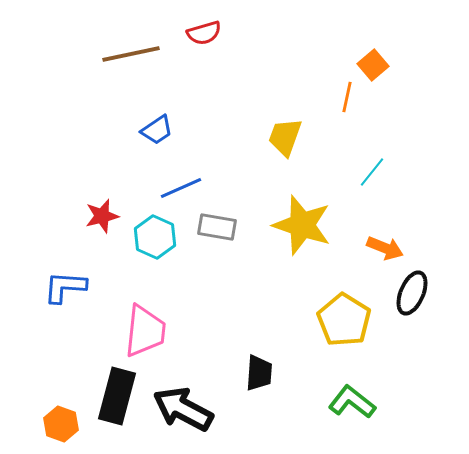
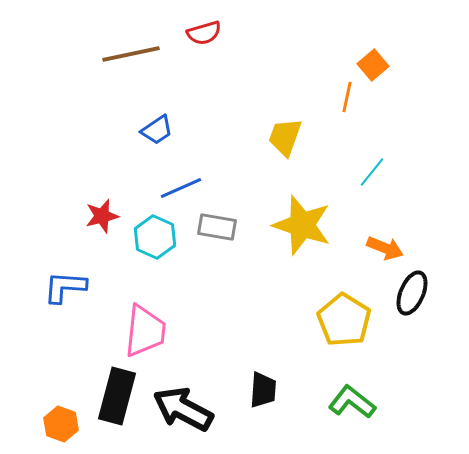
black trapezoid: moved 4 px right, 17 px down
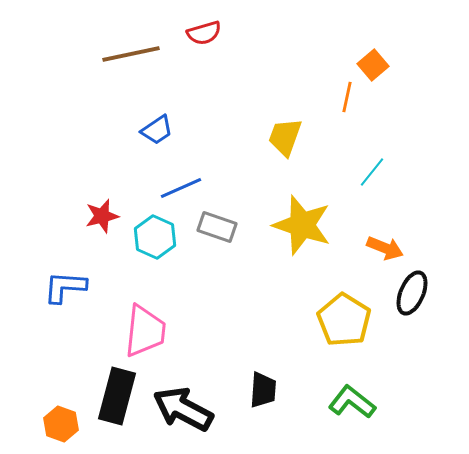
gray rectangle: rotated 9 degrees clockwise
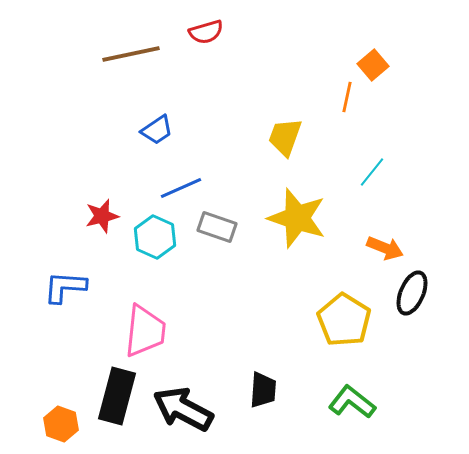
red semicircle: moved 2 px right, 1 px up
yellow star: moved 5 px left, 7 px up
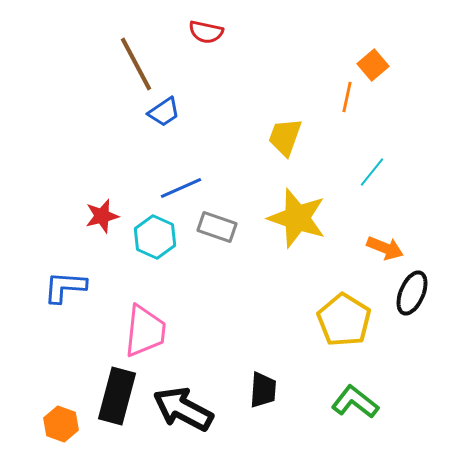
red semicircle: rotated 28 degrees clockwise
brown line: moved 5 px right, 10 px down; rotated 74 degrees clockwise
blue trapezoid: moved 7 px right, 18 px up
green L-shape: moved 3 px right
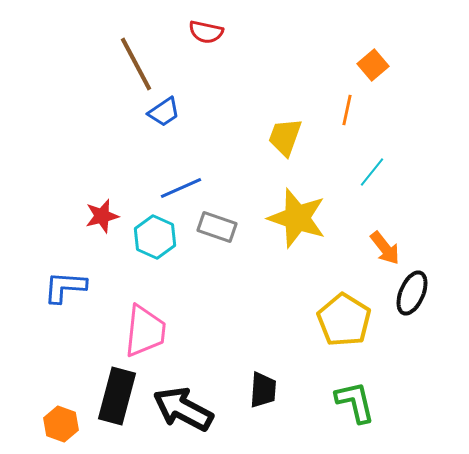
orange line: moved 13 px down
orange arrow: rotated 30 degrees clockwise
green L-shape: rotated 39 degrees clockwise
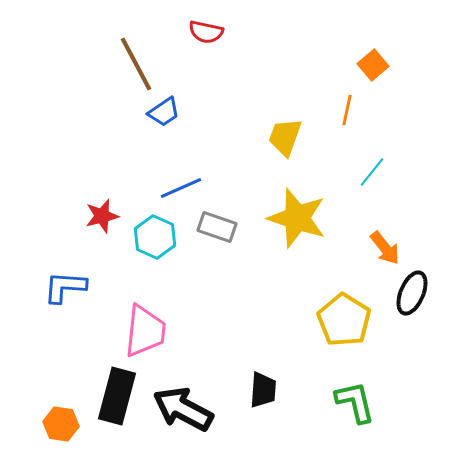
orange hexagon: rotated 12 degrees counterclockwise
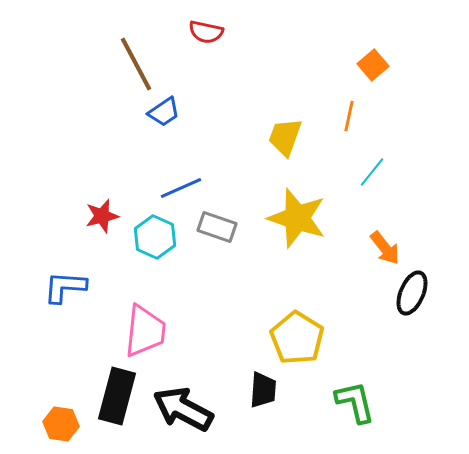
orange line: moved 2 px right, 6 px down
yellow pentagon: moved 47 px left, 18 px down
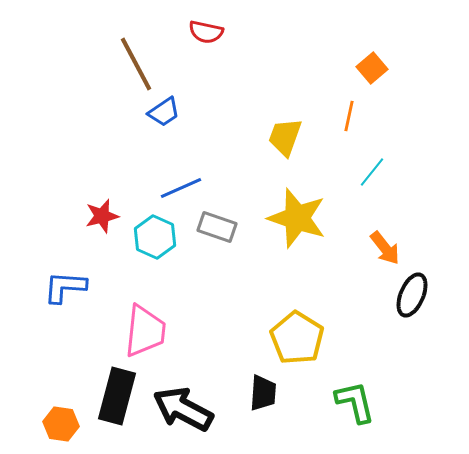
orange square: moved 1 px left, 3 px down
black ellipse: moved 2 px down
black trapezoid: moved 3 px down
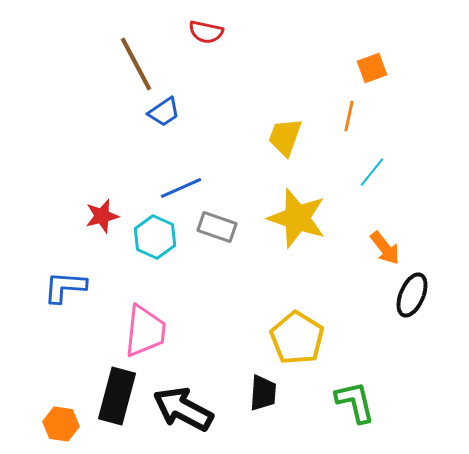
orange square: rotated 20 degrees clockwise
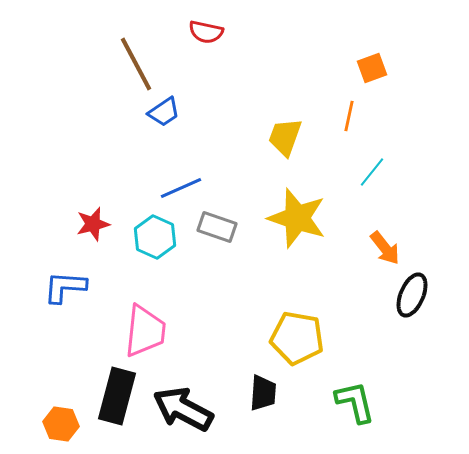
red star: moved 9 px left, 8 px down
yellow pentagon: rotated 22 degrees counterclockwise
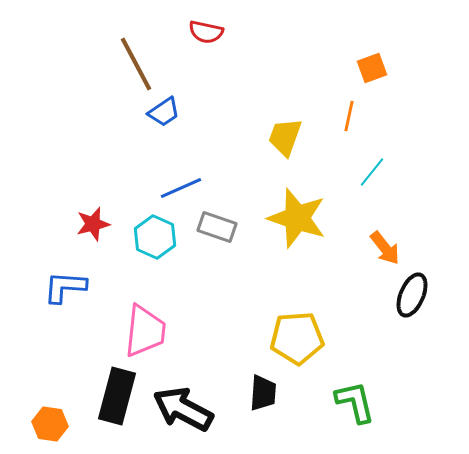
yellow pentagon: rotated 14 degrees counterclockwise
orange hexagon: moved 11 px left
